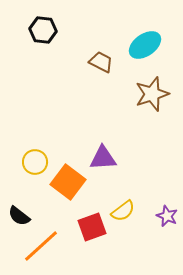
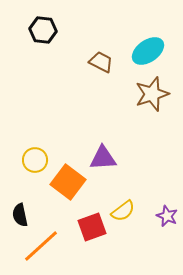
cyan ellipse: moved 3 px right, 6 px down
yellow circle: moved 2 px up
black semicircle: moved 1 px right, 1 px up; rotated 40 degrees clockwise
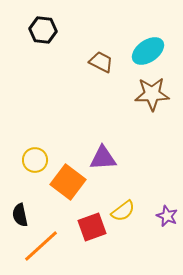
brown star: rotated 16 degrees clockwise
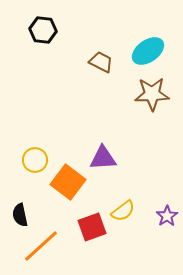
purple star: rotated 15 degrees clockwise
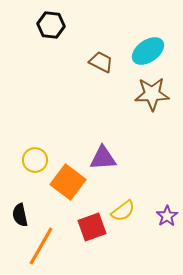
black hexagon: moved 8 px right, 5 px up
orange line: rotated 18 degrees counterclockwise
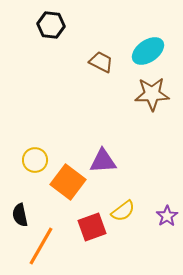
purple triangle: moved 3 px down
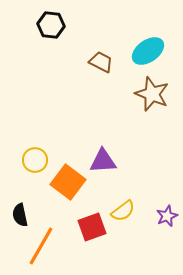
brown star: rotated 24 degrees clockwise
purple star: rotated 10 degrees clockwise
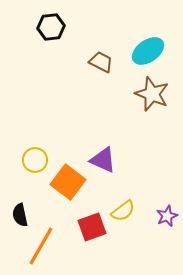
black hexagon: moved 2 px down; rotated 12 degrees counterclockwise
purple triangle: moved 1 px up; rotated 28 degrees clockwise
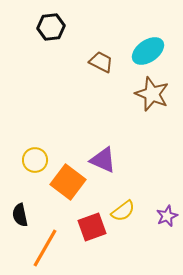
orange line: moved 4 px right, 2 px down
